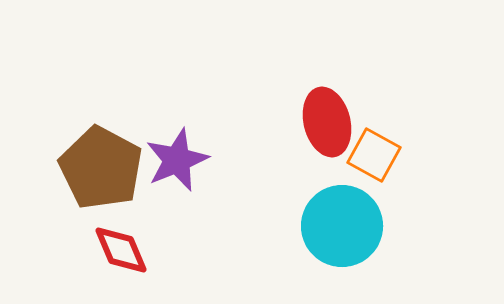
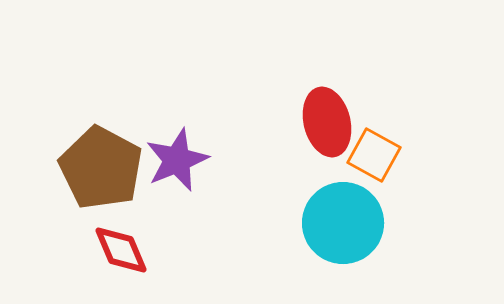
cyan circle: moved 1 px right, 3 px up
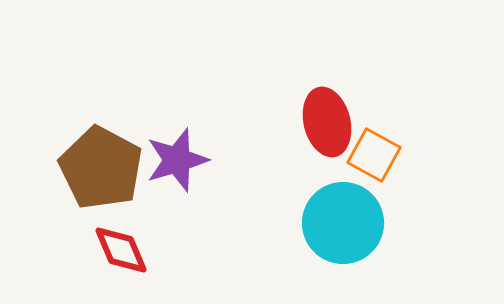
purple star: rotated 6 degrees clockwise
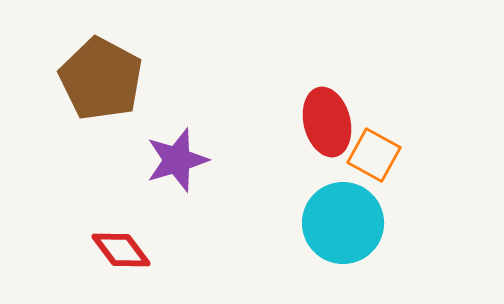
brown pentagon: moved 89 px up
red diamond: rotated 14 degrees counterclockwise
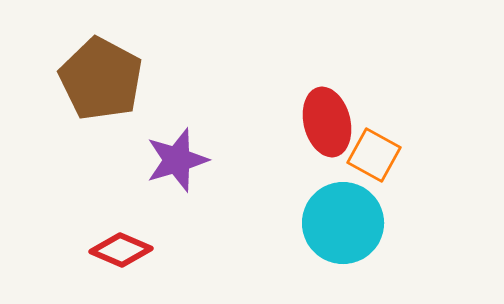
red diamond: rotated 30 degrees counterclockwise
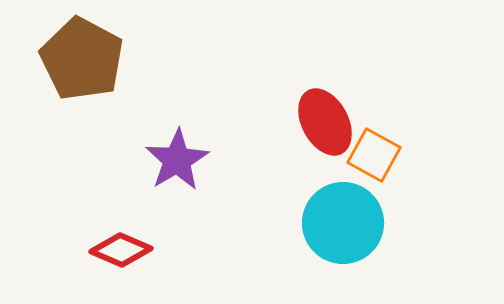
brown pentagon: moved 19 px left, 20 px up
red ellipse: moved 2 px left; rotated 14 degrees counterclockwise
purple star: rotated 14 degrees counterclockwise
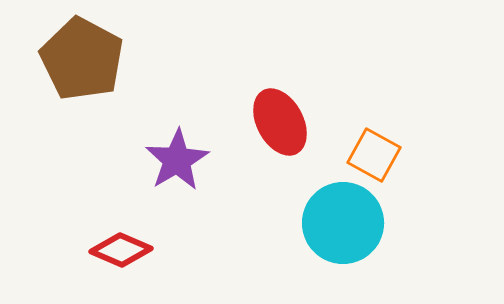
red ellipse: moved 45 px left
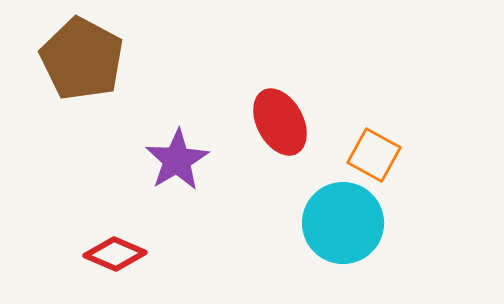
red diamond: moved 6 px left, 4 px down
